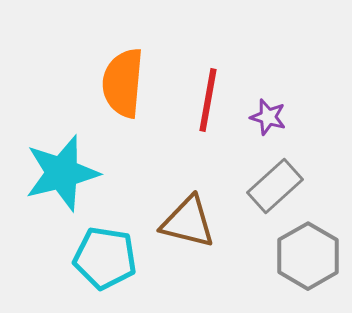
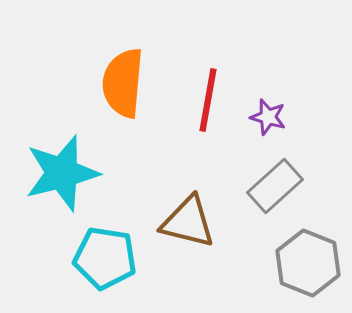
gray hexagon: moved 7 px down; rotated 8 degrees counterclockwise
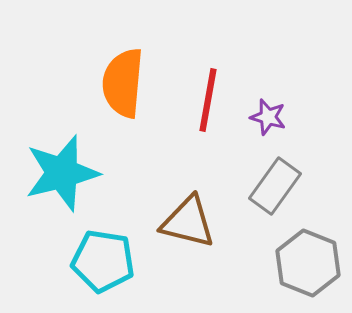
gray rectangle: rotated 12 degrees counterclockwise
cyan pentagon: moved 2 px left, 3 px down
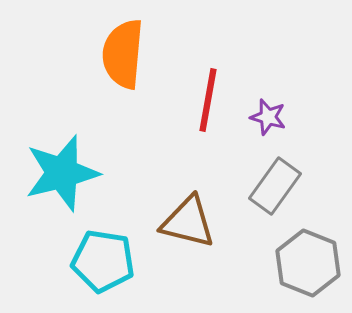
orange semicircle: moved 29 px up
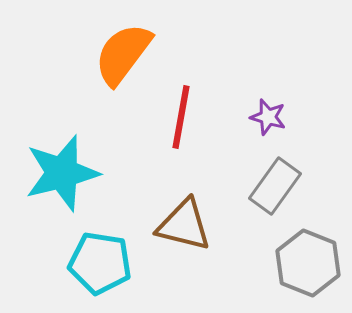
orange semicircle: rotated 32 degrees clockwise
red line: moved 27 px left, 17 px down
brown triangle: moved 4 px left, 3 px down
cyan pentagon: moved 3 px left, 2 px down
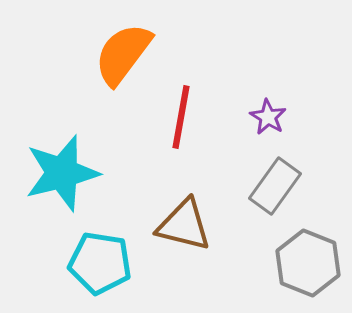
purple star: rotated 15 degrees clockwise
